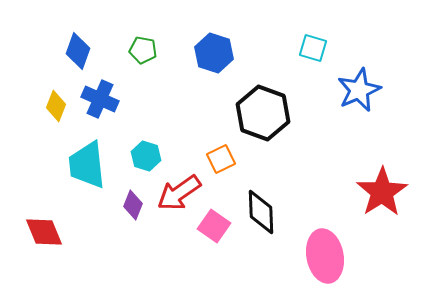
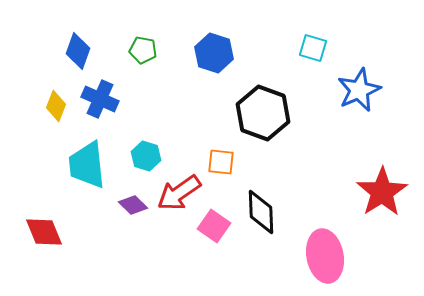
orange square: moved 3 px down; rotated 32 degrees clockwise
purple diamond: rotated 68 degrees counterclockwise
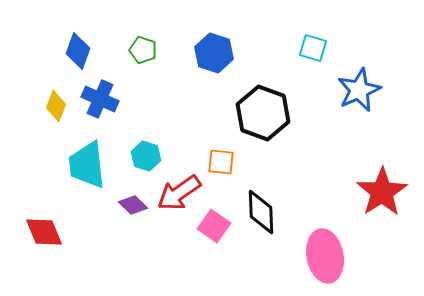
green pentagon: rotated 8 degrees clockwise
